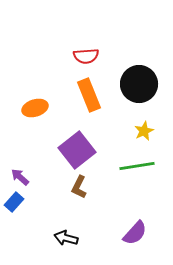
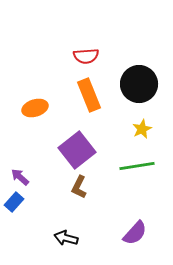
yellow star: moved 2 px left, 2 px up
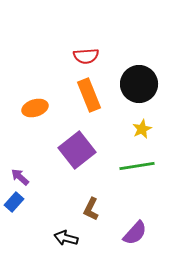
brown L-shape: moved 12 px right, 22 px down
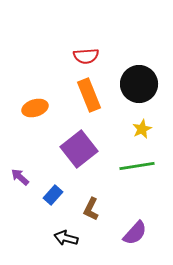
purple square: moved 2 px right, 1 px up
blue rectangle: moved 39 px right, 7 px up
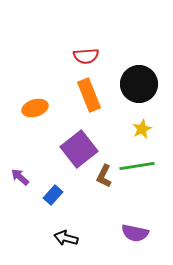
brown L-shape: moved 13 px right, 33 px up
purple semicircle: rotated 60 degrees clockwise
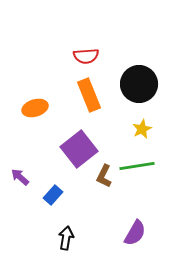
purple semicircle: rotated 72 degrees counterclockwise
black arrow: rotated 85 degrees clockwise
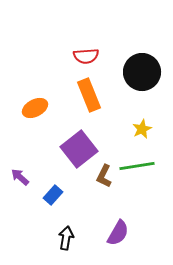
black circle: moved 3 px right, 12 px up
orange ellipse: rotated 10 degrees counterclockwise
purple semicircle: moved 17 px left
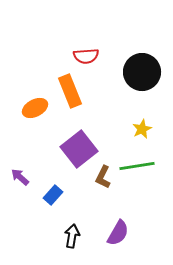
orange rectangle: moved 19 px left, 4 px up
brown L-shape: moved 1 px left, 1 px down
black arrow: moved 6 px right, 2 px up
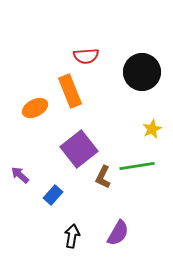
yellow star: moved 10 px right
purple arrow: moved 2 px up
